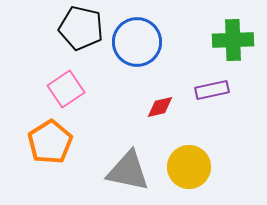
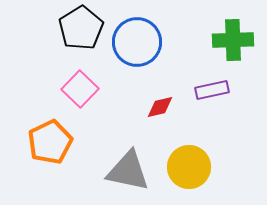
black pentagon: rotated 27 degrees clockwise
pink square: moved 14 px right; rotated 12 degrees counterclockwise
orange pentagon: rotated 6 degrees clockwise
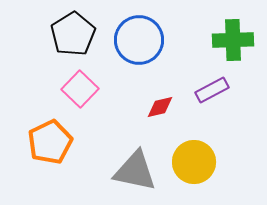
black pentagon: moved 8 px left, 6 px down
blue circle: moved 2 px right, 2 px up
purple rectangle: rotated 16 degrees counterclockwise
yellow circle: moved 5 px right, 5 px up
gray triangle: moved 7 px right
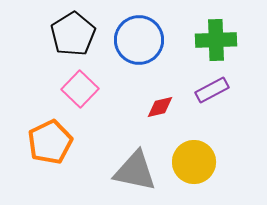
green cross: moved 17 px left
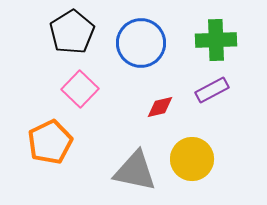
black pentagon: moved 1 px left, 2 px up
blue circle: moved 2 px right, 3 px down
yellow circle: moved 2 px left, 3 px up
